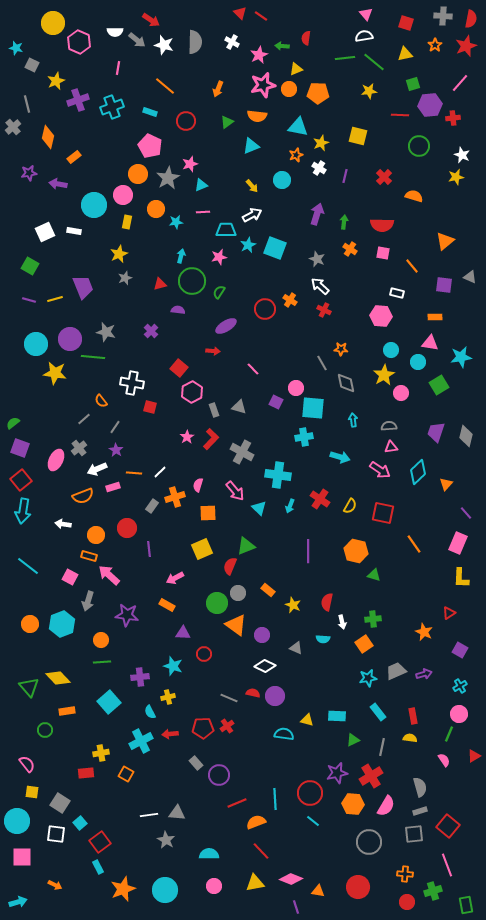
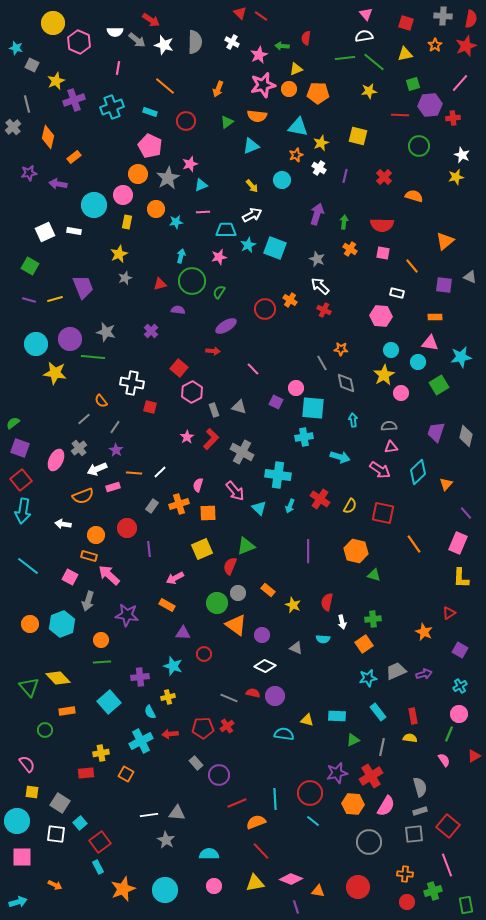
purple cross at (78, 100): moved 4 px left
orange cross at (175, 497): moved 4 px right, 7 px down
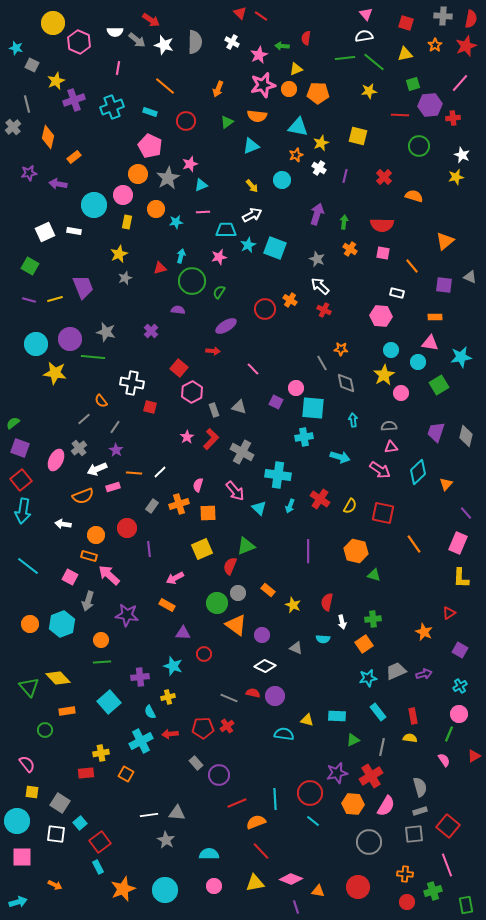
red triangle at (160, 284): moved 16 px up
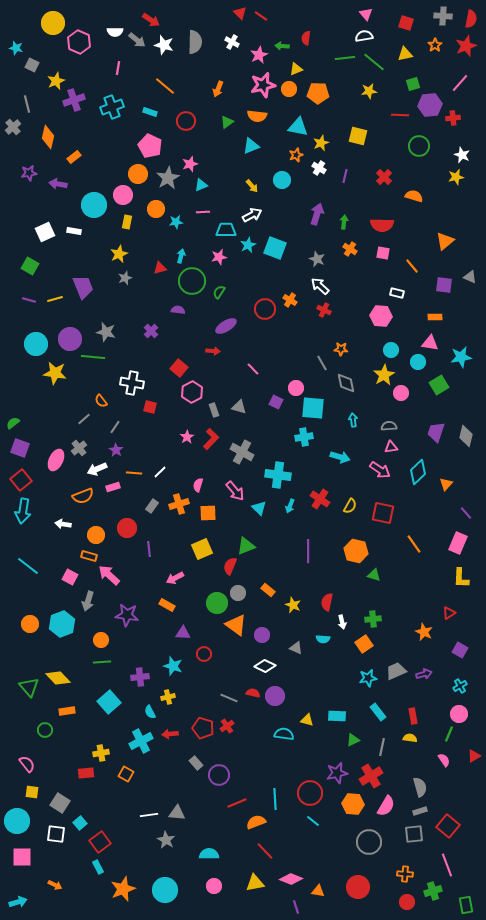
red pentagon at (203, 728): rotated 20 degrees clockwise
red line at (261, 851): moved 4 px right
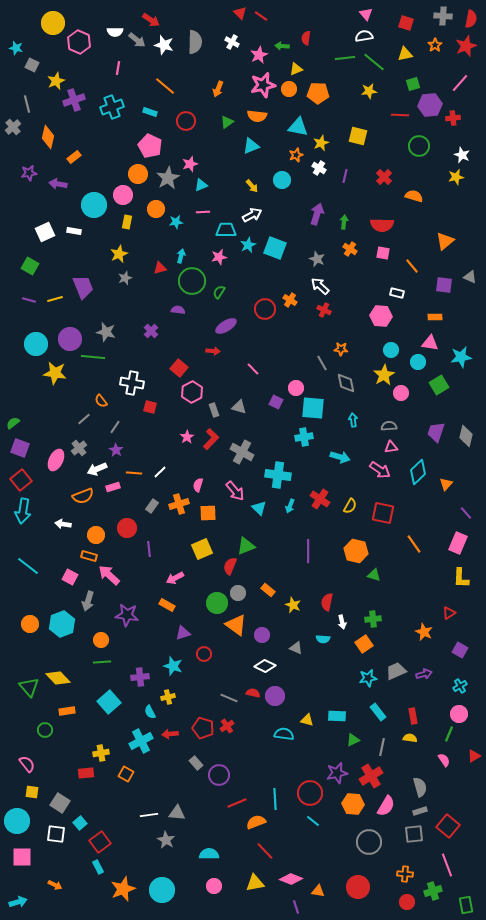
purple triangle at (183, 633): rotated 21 degrees counterclockwise
cyan circle at (165, 890): moved 3 px left
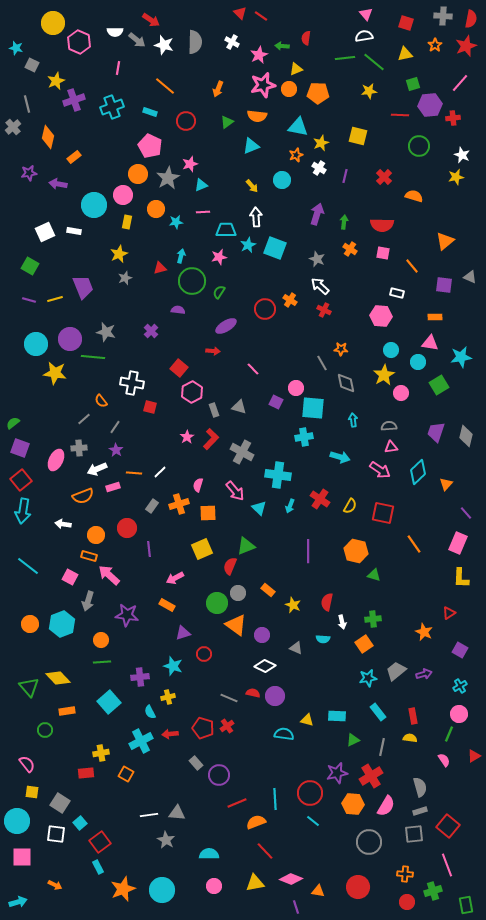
white arrow at (252, 215): moved 4 px right, 2 px down; rotated 66 degrees counterclockwise
gray cross at (79, 448): rotated 35 degrees clockwise
gray trapezoid at (396, 671): rotated 15 degrees counterclockwise
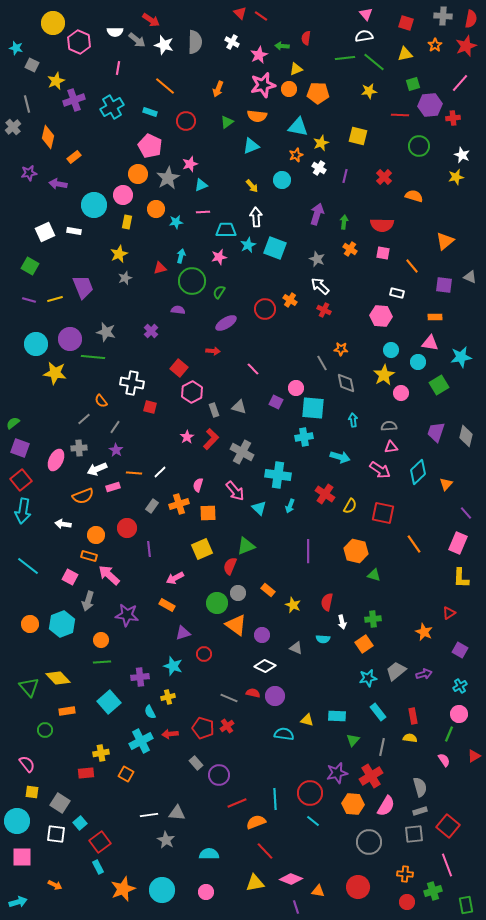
cyan cross at (112, 107): rotated 10 degrees counterclockwise
purple ellipse at (226, 326): moved 3 px up
red cross at (320, 499): moved 5 px right, 5 px up
green triangle at (353, 740): rotated 24 degrees counterclockwise
pink circle at (214, 886): moved 8 px left, 6 px down
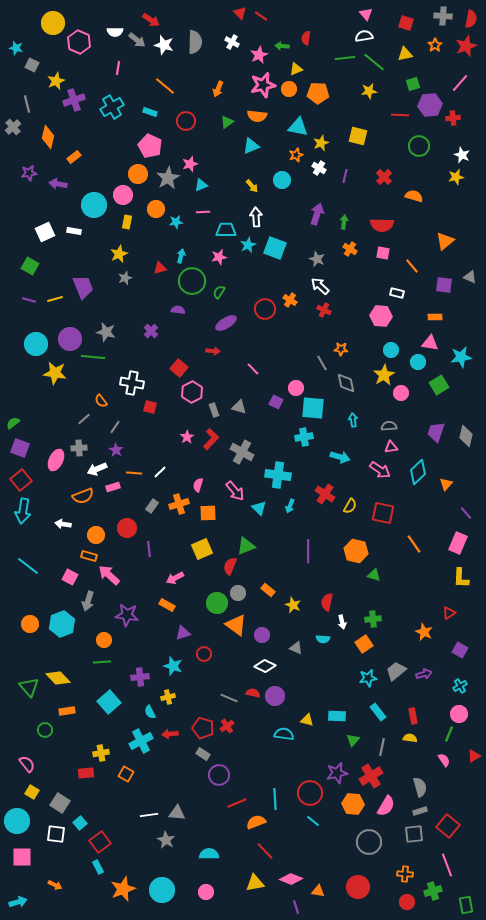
orange circle at (101, 640): moved 3 px right
gray rectangle at (196, 763): moved 7 px right, 9 px up; rotated 16 degrees counterclockwise
yellow square at (32, 792): rotated 24 degrees clockwise
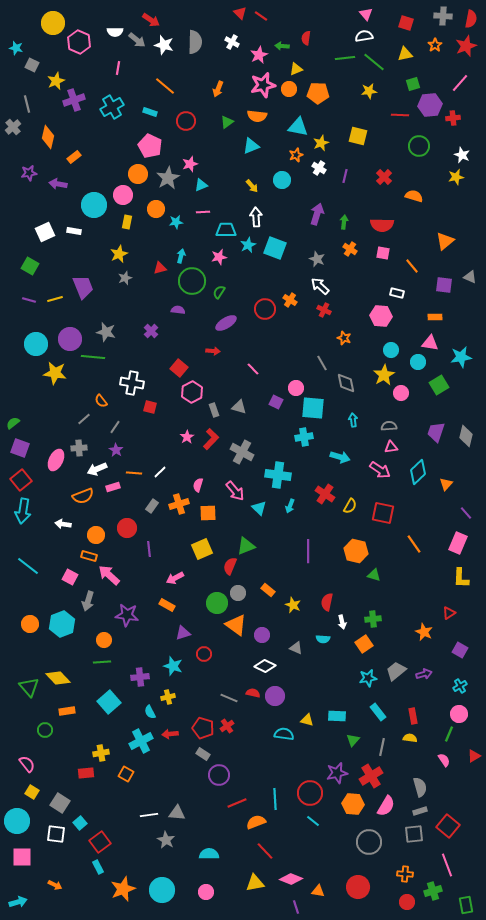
orange star at (341, 349): moved 3 px right, 11 px up; rotated 16 degrees clockwise
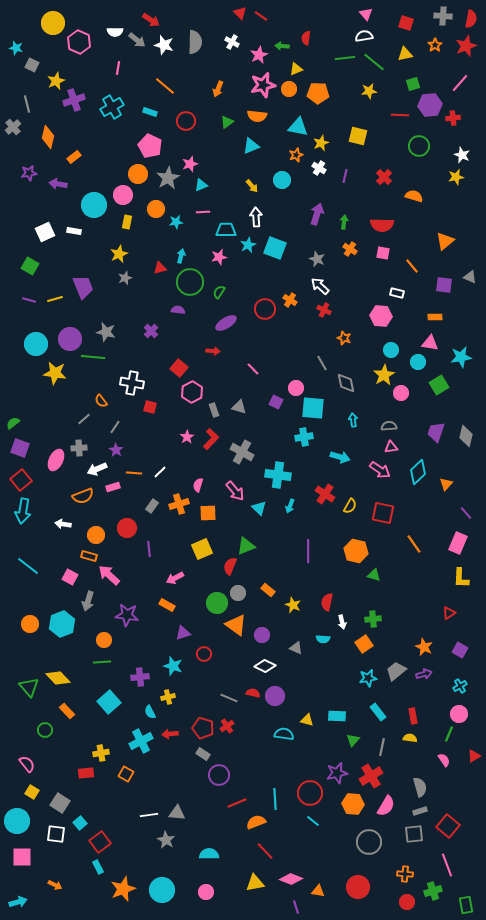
green circle at (192, 281): moved 2 px left, 1 px down
orange star at (424, 632): moved 15 px down
orange rectangle at (67, 711): rotated 56 degrees clockwise
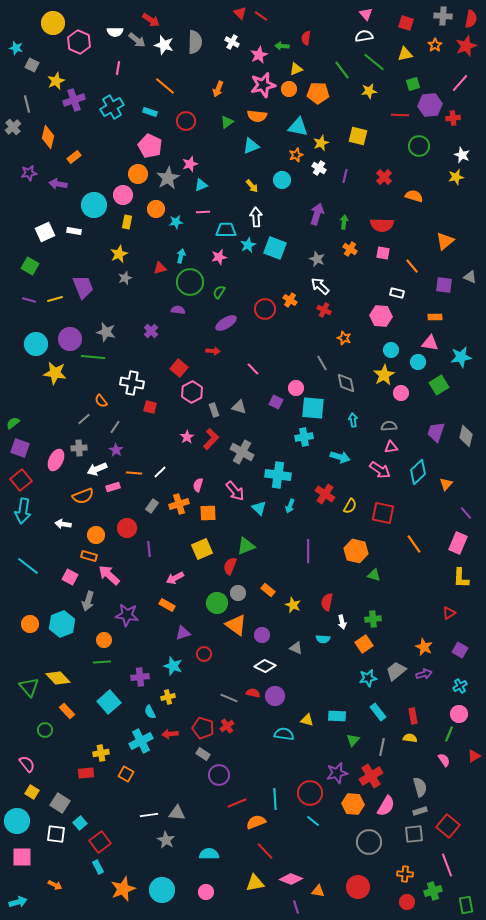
green line at (345, 58): moved 3 px left, 12 px down; rotated 60 degrees clockwise
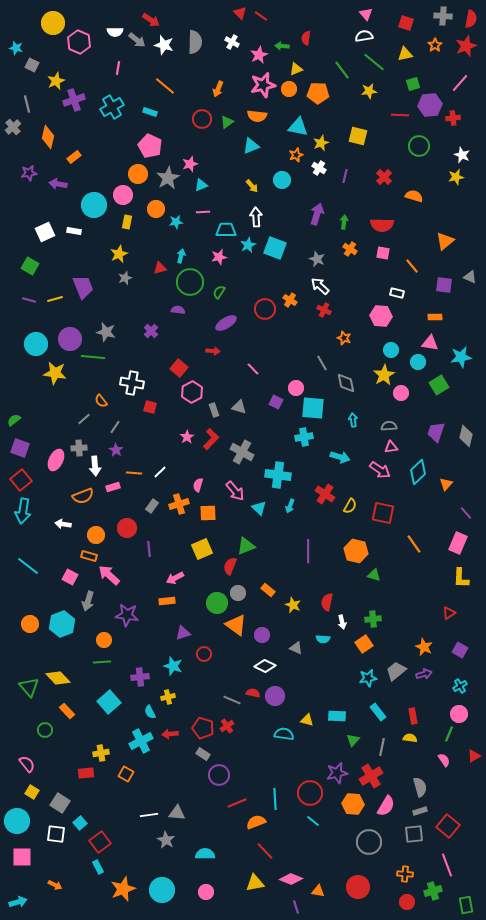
red circle at (186, 121): moved 16 px right, 2 px up
green semicircle at (13, 423): moved 1 px right, 3 px up
white arrow at (97, 469): moved 2 px left, 3 px up; rotated 72 degrees counterclockwise
orange rectangle at (167, 605): moved 4 px up; rotated 35 degrees counterclockwise
gray line at (229, 698): moved 3 px right, 2 px down
cyan semicircle at (209, 854): moved 4 px left
